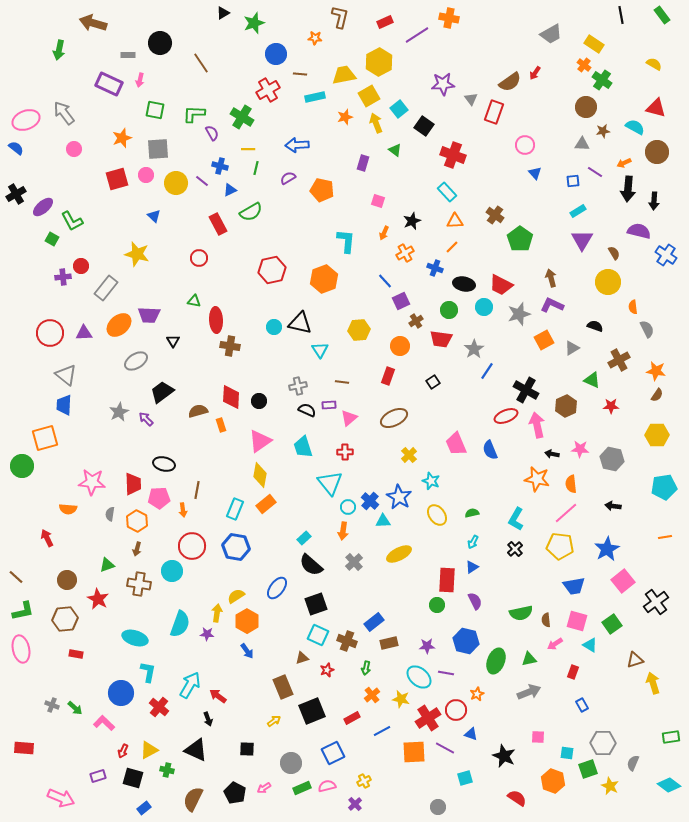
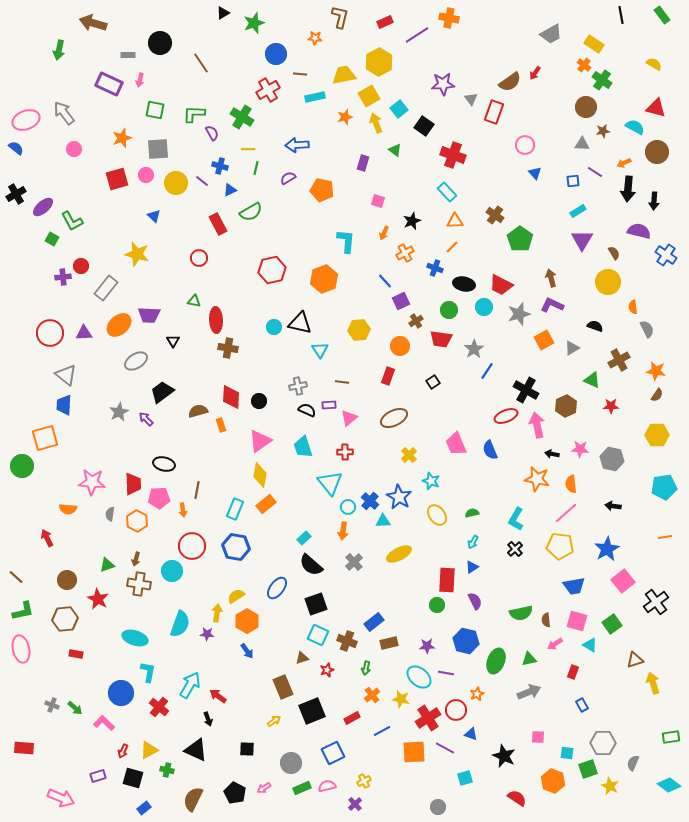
brown cross at (230, 346): moved 2 px left, 2 px down
brown arrow at (137, 549): moved 1 px left, 10 px down
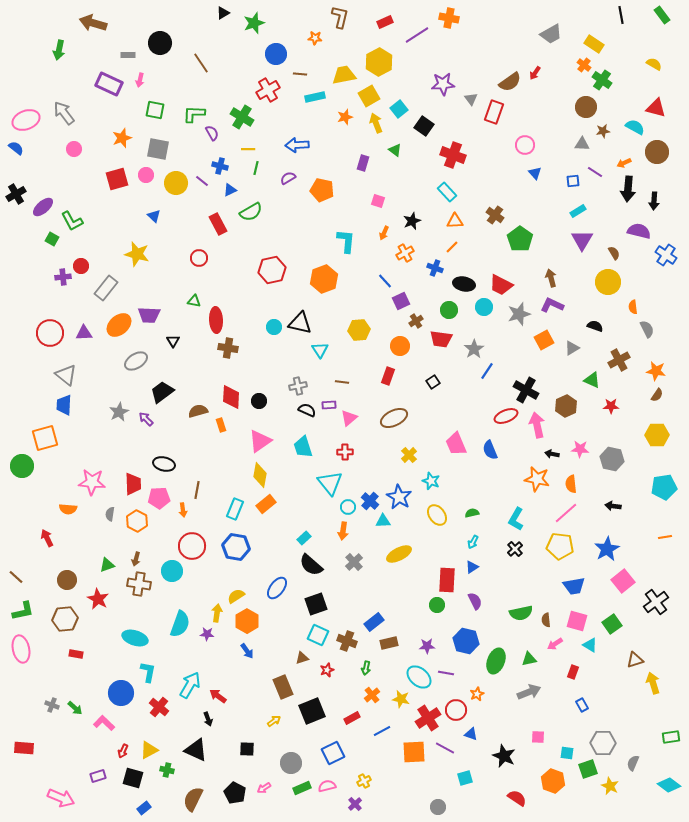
gray square at (158, 149): rotated 15 degrees clockwise
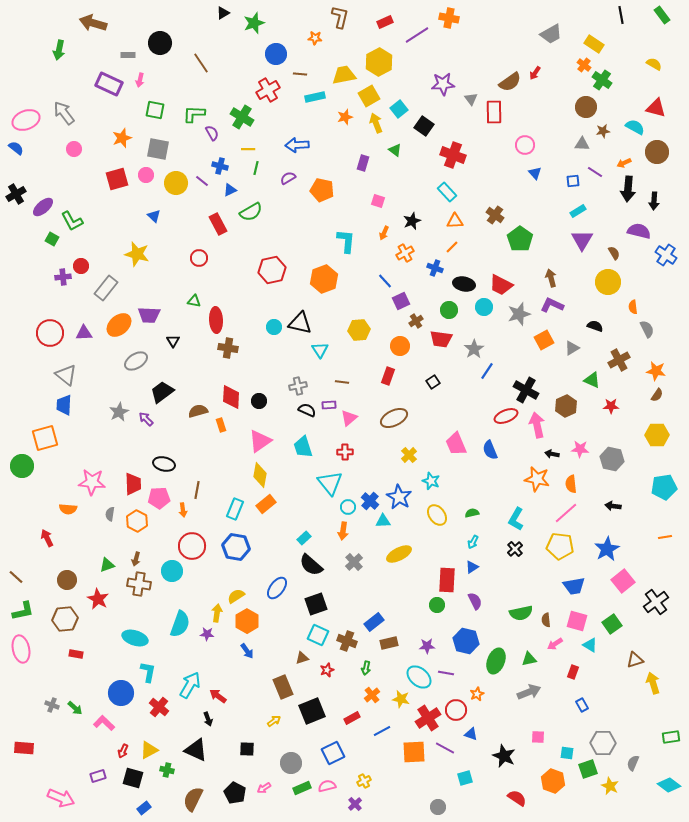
red rectangle at (494, 112): rotated 20 degrees counterclockwise
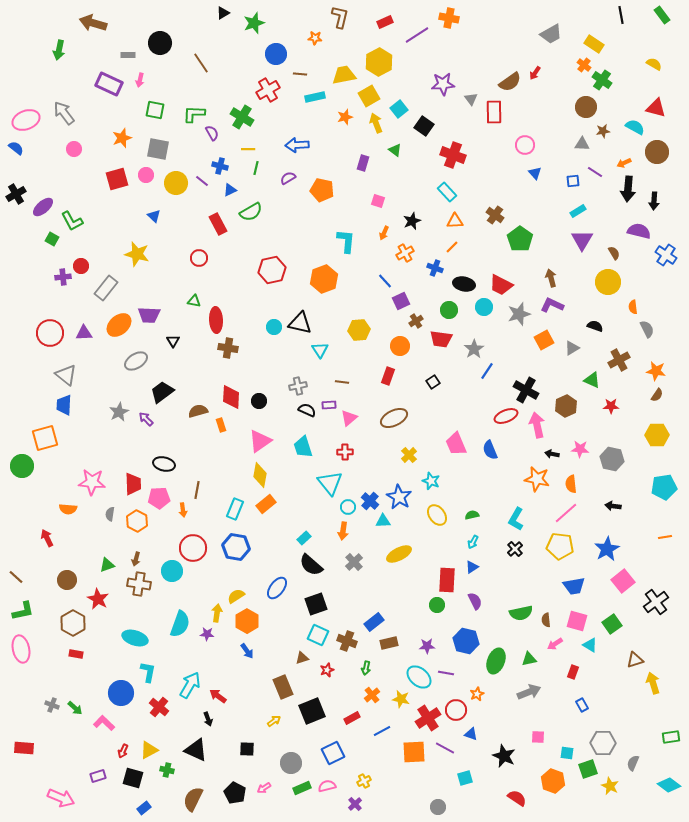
green semicircle at (472, 513): moved 2 px down
red circle at (192, 546): moved 1 px right, 2 px down
brown hexagon at (65, 619): moved 8 px right, 4 px down; rotated 25 degrees counterclockwise
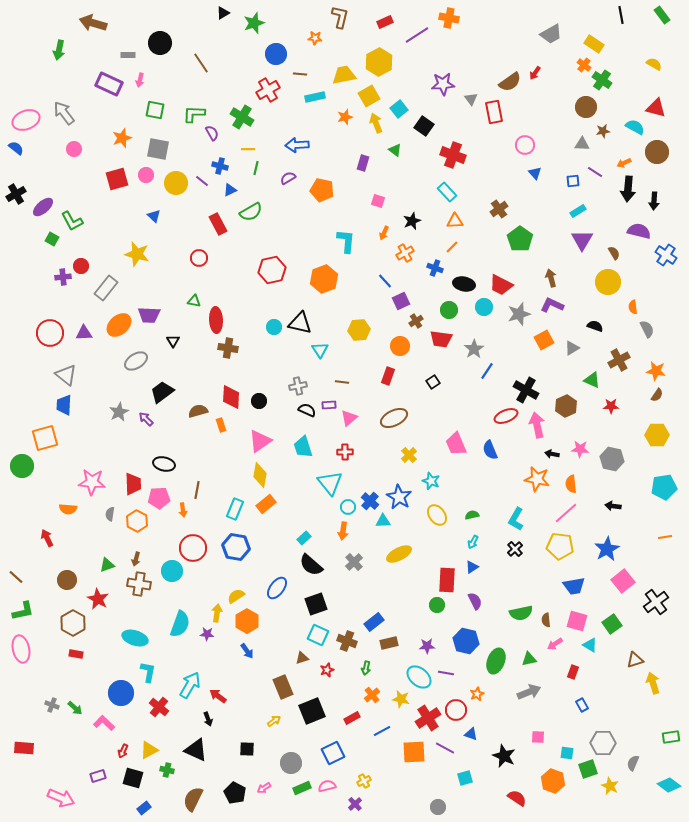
red rectangle at (494, 112): rotated 10 degrees counterclockwise
brown cross at (495, 215): moved 4 px right, 6 px up; rotated 18 degrees clockwise
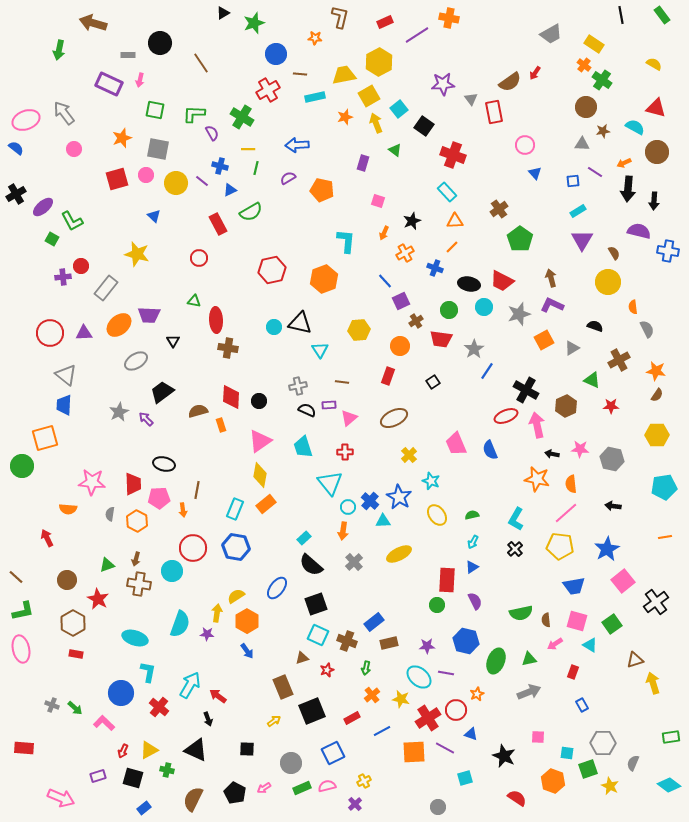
blue cross at (666, 255): moved 2 px right, 4 px up; rotated 25 degrees counterclockwise
black ellipse at (464, 284): moved 5 px right
red trapezoid at (501, 285): moved 1 px right, 4 px up
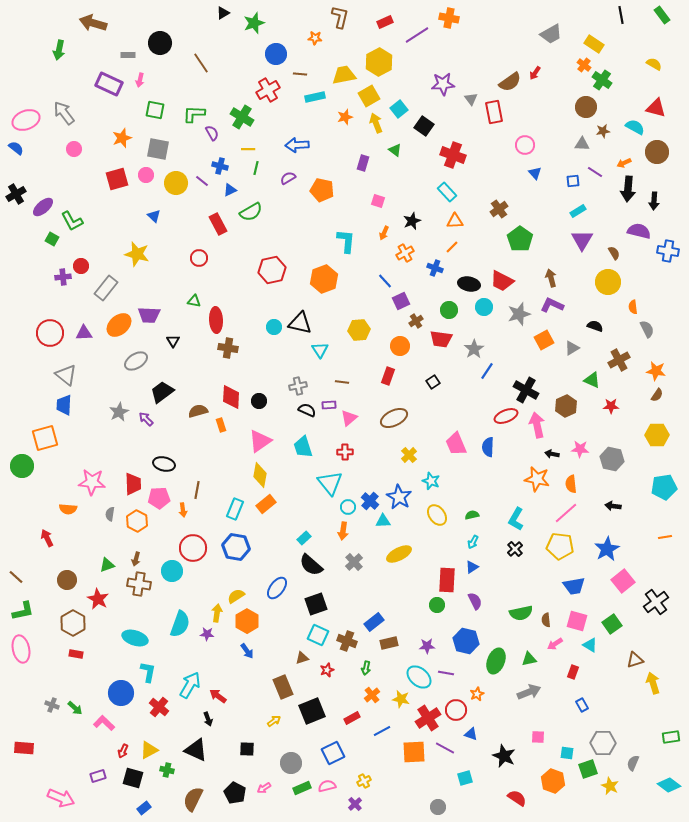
blue semicircle at (490, 450): moved 2 px left, 3 px up; rotated 24 degrees clockwise
